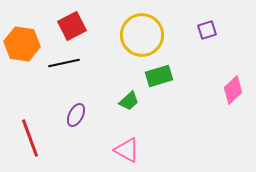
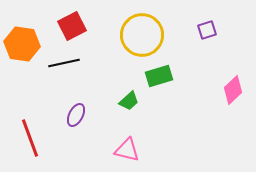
pink triangle: rotated 16 degrees counterclockwise
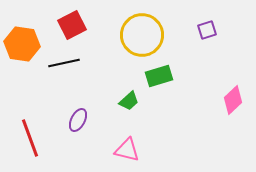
red square: moved 1 px up
pink diamond: moved 10 px down
purple ellipse: moved 2 px right, 5 px down
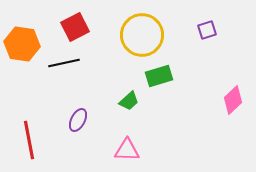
red square: moved 3 px right, 2 px down
red line: moved 1 px left, 2 px down; rotated 9 degrees clockwise
pink triangle: rotated 12 degrees counterclockwise
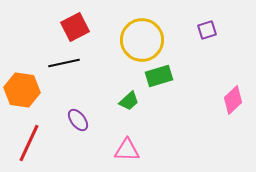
yellow circle: moved 5 px down
orange hexagon: moved 46 px down
purple ellipse: rotated 65 degrees counterclockwise
red line: moved 3 px down; rotated 36 degrees clockwise
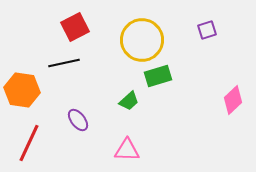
green rectangle: moved 1 px left
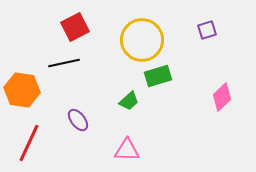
pink diamond: moved 11 px left, 3 px up
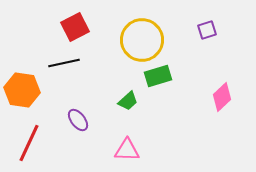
green trapezoid: moved 1 px left
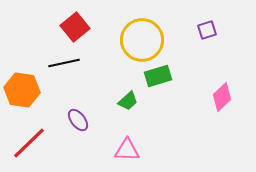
red square: rotated 12 degrees counterclockwise
red line: rotated 21 degrees clockwise
